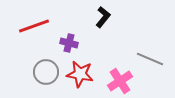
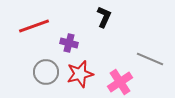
black L-shape: moved 1 px right; rotated 15 degrees counterclockwise
red star: rotated 24 degrees counterclockwise
pink cross: moved 1 px down
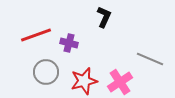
red line: moved 2 px right, 9 px down
red star: moved 4 px right, 7 px down
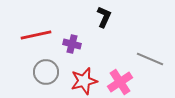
red line: rotated 8 degrees clockwise
purple cross: moved 3 px right, 1 px down
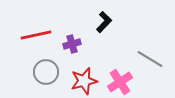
black L-shape: moved 5 px down; rotated 20 degrees clockwise
purple cross: rotated 30 degrees counterclockwise
gray line: rotated 8 degrees clockwise
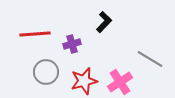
red line: moved 1 px left, 1 px up; rotated 8 degrees clockwise
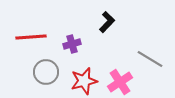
black L-shape: moved 3 px right
red line: moved 4 px left, 3 px down
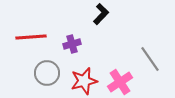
black L-shape: moved 6 px left, 8 px up
gray line: rotated 24 degrees clockwise
gray circle: moved 1 px right, 1 px down
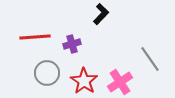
red line: moved 4 px right
red star: rotated 24 degrees counterclockwise
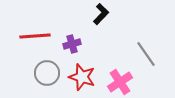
red line: moved 1 px up
gray line: moved 4 px left, 5 px up
red star: moved 2 px left, 4 px up; rotated 16 degrees counterclockwise
